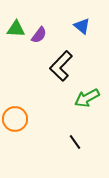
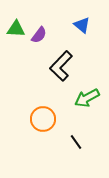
blue triangle: moved 1 px up
orange circle: moved 28 px right
black line: moved 1 px right
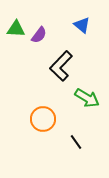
green arrow: rotated 120 degrees counterclockwise
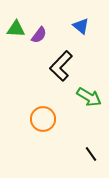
blue triangle: moved 1 px left, 1 px down
green arrow: moved 2 px right, 1 px up
black line: moved 15 px right, 12 px down
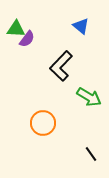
purple semicircle: moved 12 px left, 4 px down
orange circle: moved 4 px down
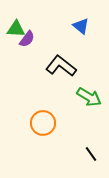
black L-shape: rotated 84 degrees clockwise
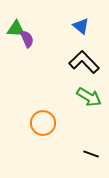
purple semicircle: rotated 60 degrees counterclockwise
black L-shape: moved 23 px right, 4 px up; rotated 8 degrees clockwise
black line: rotated 35 degrees counterclockwise
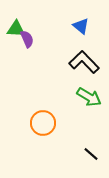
black line: rotated 21 degrees clockwise
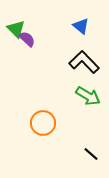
green triangle: rotated 42 degrees clockwise
purple semicircle: rotated 24 degrees counterclockwise
green arrow: moved 1 px left, 1 px up
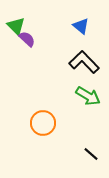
green triangle: moved 3 px up
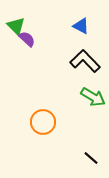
blue triangle: rotated 12 degrees counterclockwise
black L-shape: moved 1 px right, 1 px up
green arrow: moved 5 px right, 1 px down
orange circle: moved 1 px up
black line: moved 4 px down
